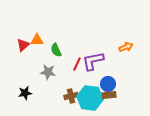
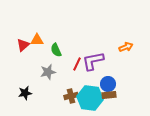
gray star: rotated 21 degrees counterclockwise
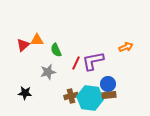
red line: moved 1 px left, 1 px up
black star: rotated 16 degrees clockwise
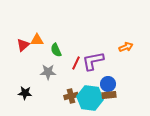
gray star: rotated 14 degrees clockwise
